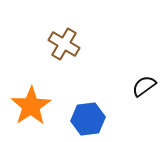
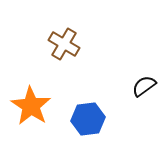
orange star: rotated 6 degrees counterclockwise
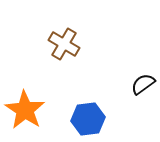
black semicircle: moved 1 px left, 2 px up
orange star: moved 6 px left, 4 px down
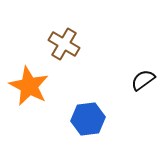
black semicircle: moved 4 px up
orange star: moved 4 px right, 24 px up; rotated 6 degrees counterclockwise
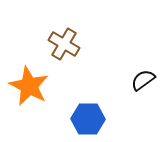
blue hexagon: rotated 8 degrees clockwise
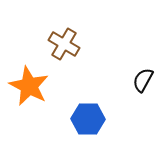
black semicircle: rotated 25 degrees counterclockwise
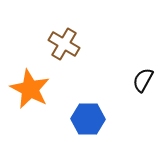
orange star: moved 1 px right, 3 px down
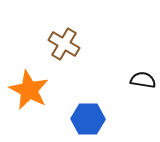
black semicircle: rotated 70 degrees clockwise
orange star: moved 1 px left, 1 px down
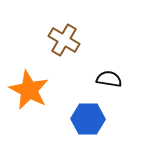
brown cross: moved 4 px up
black semicircle: moved 34 px left, 1 px up
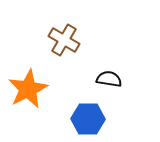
orange star: moved 1 px left, 1 px up; rotated 18 degrees clockwise
